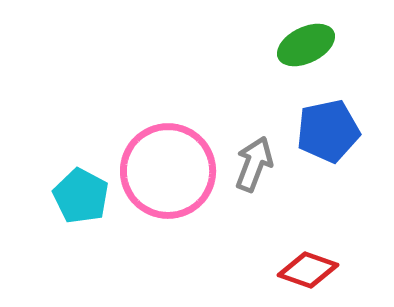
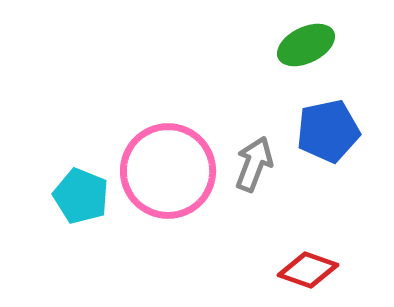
cyan pentagon: rotated 6 degrees counterclockwise
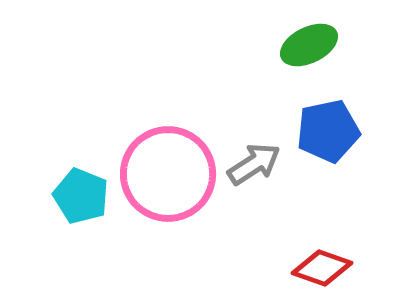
green ellipse: moved 3 px right
gray arrow: rotated 36 degrees clockwise
pink circle: moved 3 px down
red diamond: moved 14 px right, 2 px up
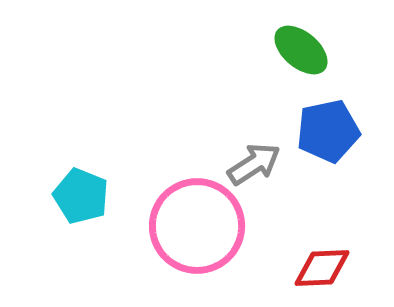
green ellipse: moved 8 px left, 5 px down; rotated 66 degrees clockwise
pink circle: moved 29 px right, 52 px down
red diamond: rotated 22 degrees counterclockwise
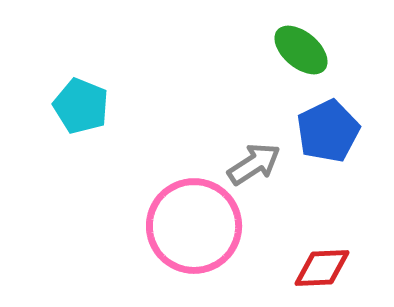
blue pentagon: rotated 14 degrees counterclockwise
cyan pentagon: moved 90 px up
pink circle: moved 3 px left
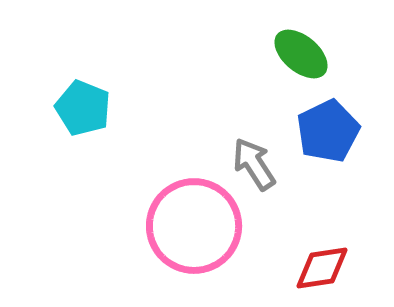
green ellipse: moved 4 px down
cyan pentagon: moved 2 px right, 2 px down
gray arrow: rotated 90 degrees counterclockwise
red diamond: rotated 6 degrees counterclockwise
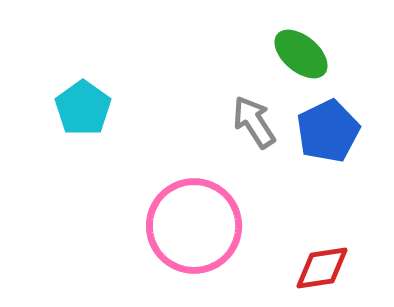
cyan pentagon: rotated 14 degrees clockwise
gray arrow: moved 42 px up
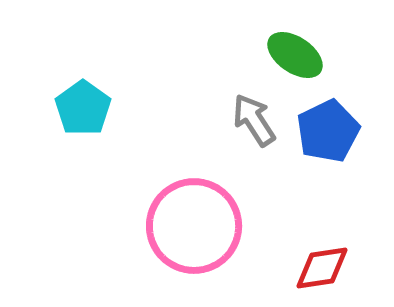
green ellipse: moved 6 px left, 1 px down; rotated 6 degrees counterclockwise
gray arrow: moved 2 px up
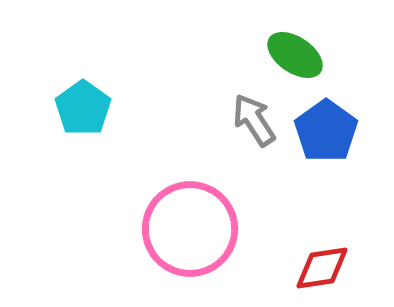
blue pentagon: moved 2 px left; rotated 10 degrees counterclockwise
pink circle: moved 4 px left, 3 px down
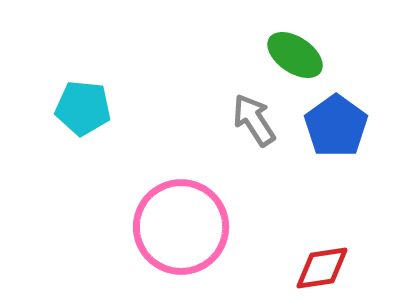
cyan pentagon: rotated 30 degrees counterclockwise
blue pentagon: moved 10 px right, 5 px up
pink circle: moved 9 px left, 2 px up
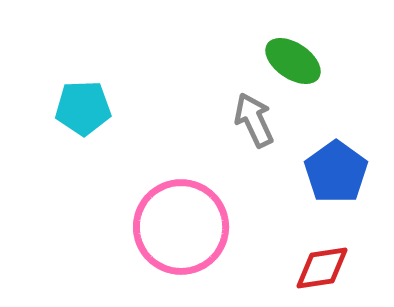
green ellipse: moved 2 px left, 6 px down
cyan pentagon: rotated 8 degrees counterclockwise
gray arrow: rotated 8 degrees clockwise
blue pentagon: moved 46 px down
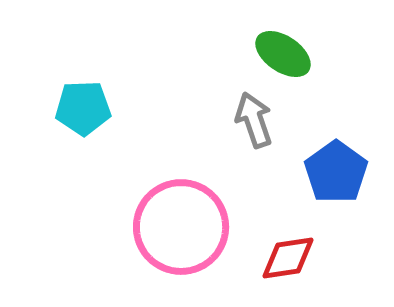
green ellipse: moved 10 px left, 7 px up
gray arrow: rotated 6 degrees clockwise
red diamond: moved 34 px left, 10 px up
